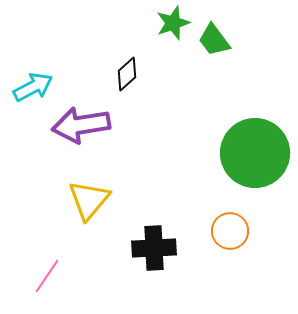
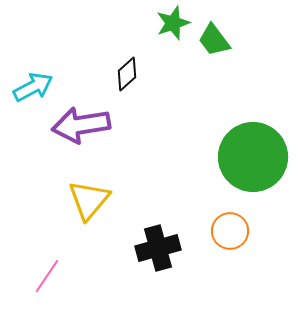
green circle: moved 2 px left, 4 px down
black cross: moved 4 px right; rotated 12 degrees counterclockwise
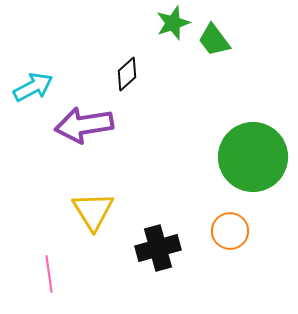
purple arrow: moved 3 px right
yellow triangle: moved 4 px right, 11 px down; rotated 12 degrees counterclockwise
pink line: moved 2 px right, 2 px up; rotated 42 degrees counterclockwise
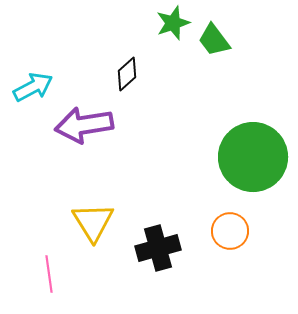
yellow triangle: moved 11 px down
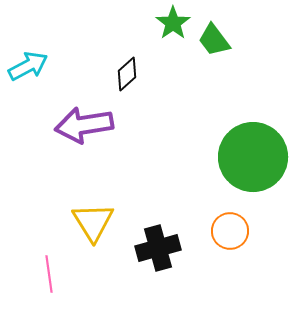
green star: rotated 16 degrees counterclockwise
cyan arrow: moved 5 px left, 21 px up
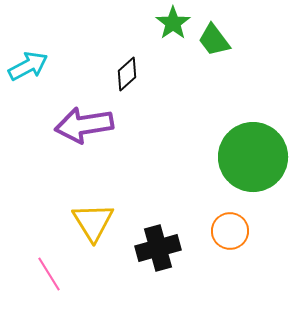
pink line: rotated 24 degrees counterclockwise
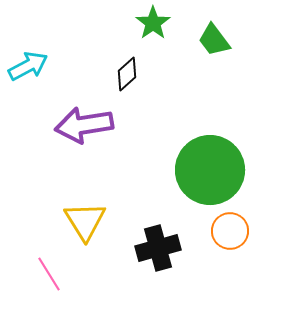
green star: moved 20 px left
green circle: moved 43 px left, 13 px down
yellow triangle: moved 8 px left, 1 px up
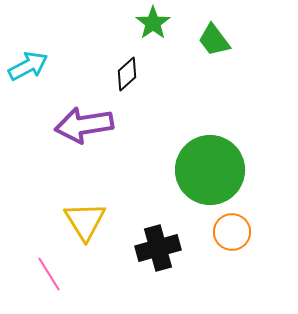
orange circle: moved 2 px right, 1 px down
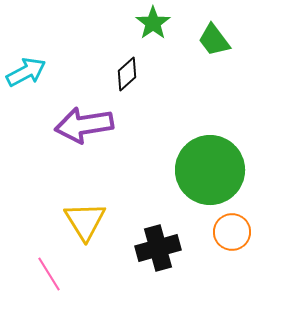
cyan arrow: moved 2 px left, 6 px down
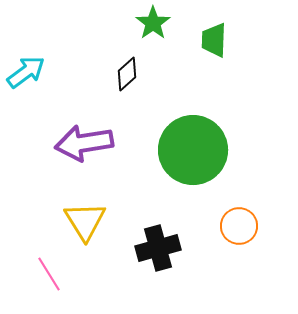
green trapezoid: rotated 39 degrees clockwise
cyan arrow: rotated 9 degrees counterclockwise
purple arrow: moved 18 px down
green circle: moved 17 px left, 20 px up
orange circle: moved 7 px right, 6 px up
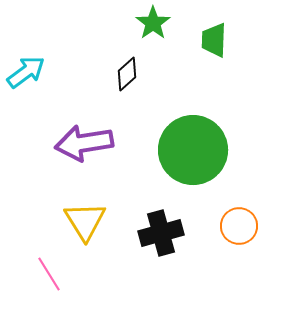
black cross: moved 3 px right, 15 px up
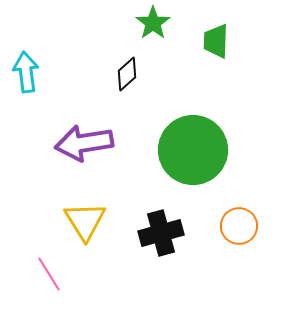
green trapezoid: moved 2 px right, 1 px down
cyan arrow: rotated 60 degrees counterclockwise
